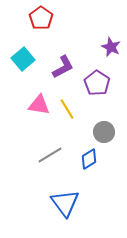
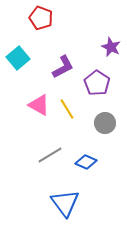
red pentagon: rotated 15 degrees counterclockwise
cyan square: moved 5 px left, 1 px up
pink triangle: rotated 20 degrees clockwise
gray circle: moved 1 px right, 9 px up
blue diamond: moved 3 px left, 3 px down; rotated 55 degrees clockwise
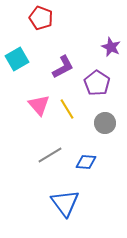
cyan square: moved 1 px left, 1 px down; rotated 10 degrees clockwise
pink triangle: rotated 20 degrees clockwise
blue diamond: rotated 20 degrees counterclockwise
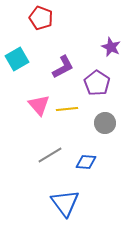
yellow line: rotated 65 degrees counterclockwise
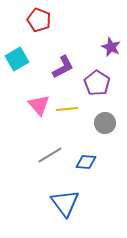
red pentagon: moved 2 px left, 2 px down
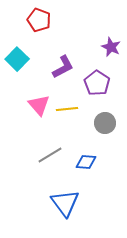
cyan square: rotated 15 degrees counterclockwise
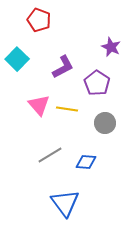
yellow line: rotated 15 degrees clockwise
